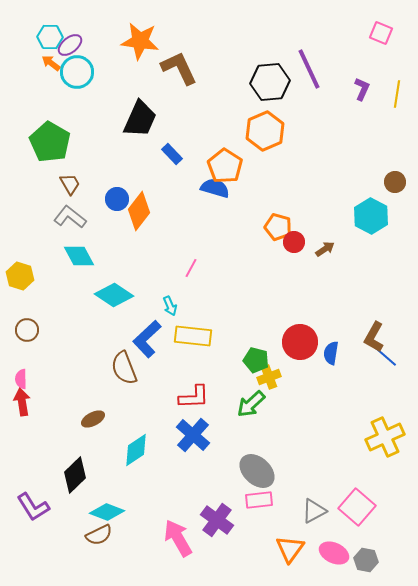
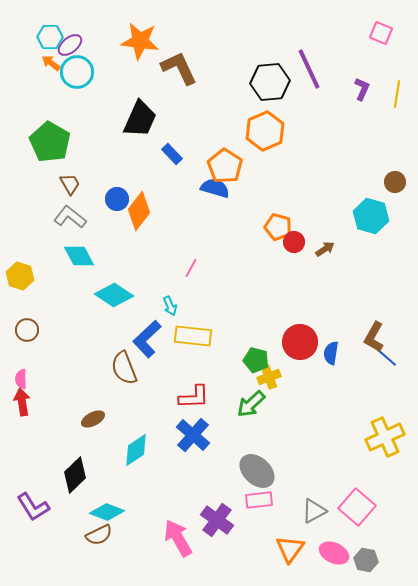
cyan hexagon at (371, 216): rotated 12 degrees counterclockwise
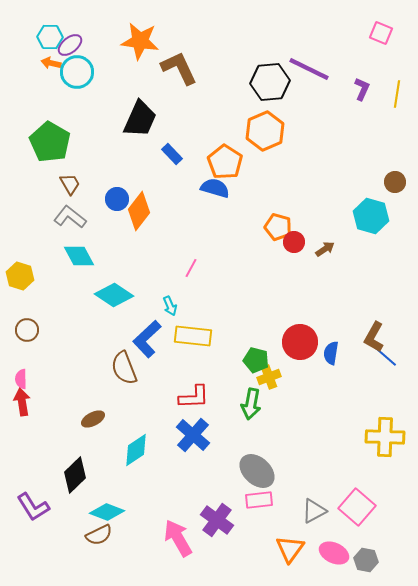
orange arrow at (51, 63): rotated 24 degrees counterclockwise
purple line at (309, 69): rotated 39 degrees counterclockwise
orange pentagon at (225, 166): moved 4 px up
green arrow at (251, 404): rotated 36 degrees counterclockwise
yellow cross at (385, 437): rotated 27 degrees clockwise
